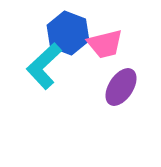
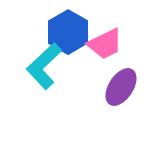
blue hexagon: moved 1 px up; rotated 9 degrees clockwise
pink trapezoid: rotated 12 degrees counterclockwise
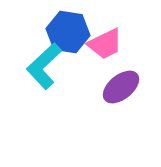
blue hexagon: rotated 21 degrees counterclockwise
purple ellipse: rotated 18 degrees clockwise
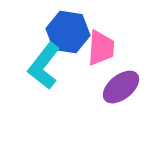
pink trapezoid: moved 4 px left, 4 px down; rotated 60 degrees counterclockwise
cyan L-shape: rotated 9 degrees counterclockwise
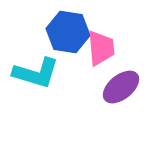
pink trapezoid: rotated 9 degrees counterclockwise
cyan L-shape: moved 8 px left, 7 px down; rotated 111 degrees counterclockwise
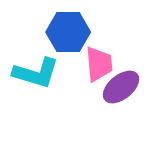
blue hexagon: rotated 9 degrees counterclockwise
pink trapezoid: moved 2 px left, 16 px down
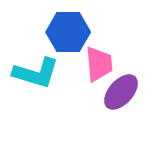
purple ellipse: moved 5 px down; rotated 9 degrees counterclockwise
